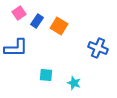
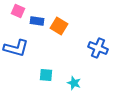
pink square: moved 1 px left, 2 px up; rotated 32 degrees counterclockwise
blue rectangle: rotated 64 degrees clockwise
blue L-shape: rotated 15 degrees clockwise
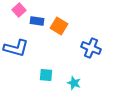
pink square: moved 1 px right, 1 px up; rotated 24 degrees clockwise
blue cross: moved 7 px left
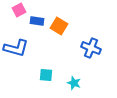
pink square: rotated 16 degrees clockwise
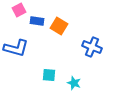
blue cross: moved 1 px right, 1 px up
cyan square: moved 3 px right
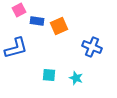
orange square: rotated 36 degrees clockwise
blue L-shape: rotated 30 degrees counterclockwise
cyan star: moved 2 px right, 5 px up
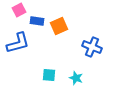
blue L-shape: moved 2 px right, 5 px up
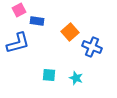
orange square: moved 11 px right, 6 px down; rotated 18 degrees counterclockwise
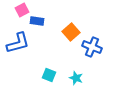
pink square: moved 3 px right
orange square: moved 1 px right
cyan square: rotated 16 degrees clockwise
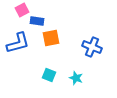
orange square: moved 20 px left, 6 px down; rotated 30 degrees clockwise
